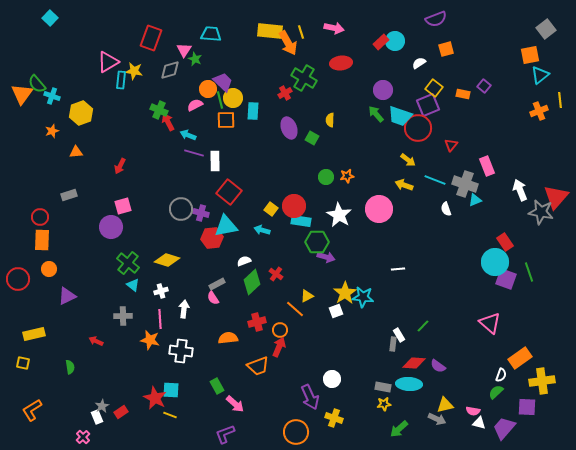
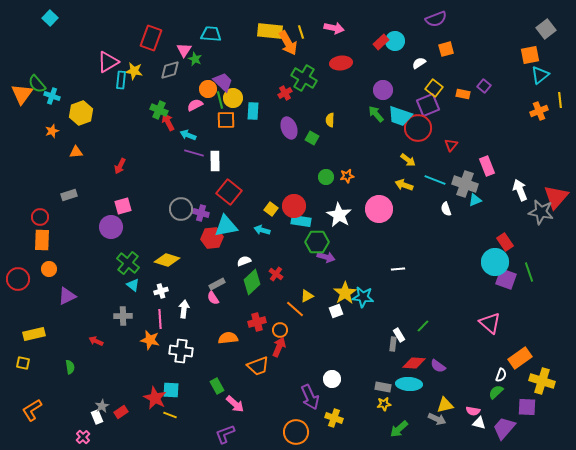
yellow cross at (542, 381): rotated 25 degrees clockwise
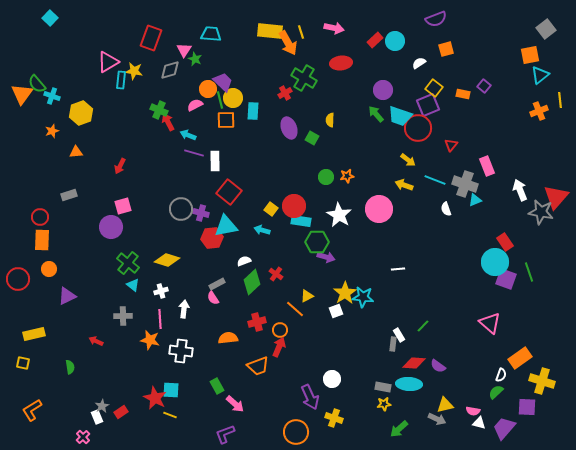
red rectangle at (381, 42): moved 6 px left, 2 px up
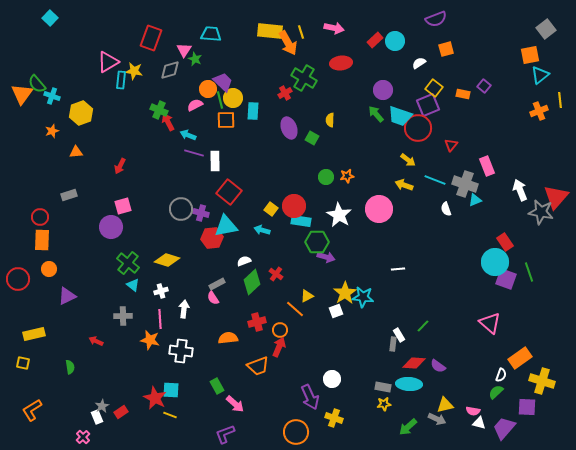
green arrow at (399, 429): moved 9 px right, 2 px up
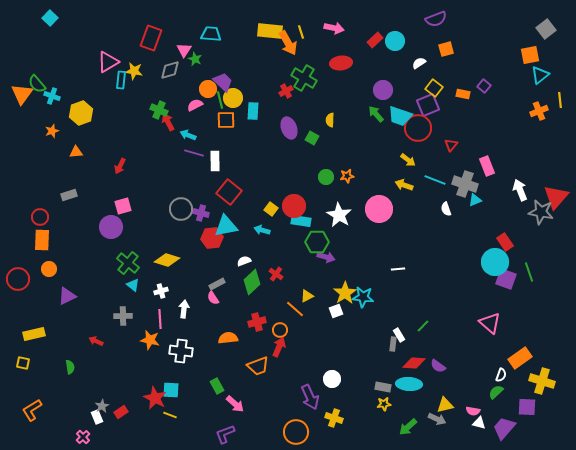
red cross at (285, 93): moved 1 px right, 2 px up
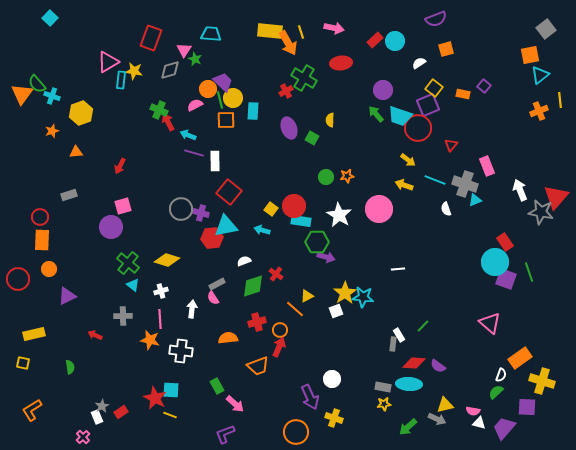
green diamond at (252, 282): moved 1 px right, 4 px down; rotated 25 degrees clockwise
white arrow at (184, 309): moved 8 px right
red arrow at (96, 341): moved 1 px left, 6 px up
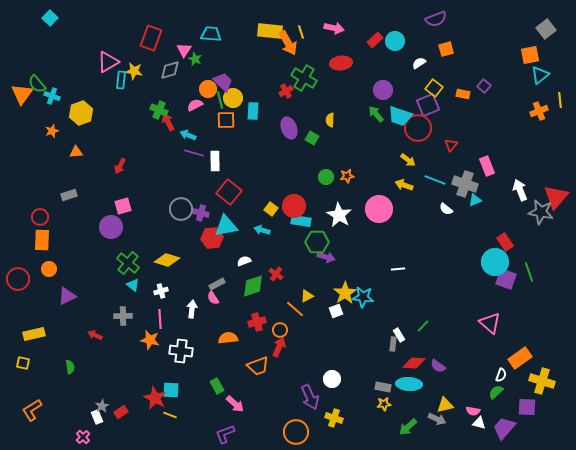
white semicircle at (446, 209): rotated 32 degrees counterclockwise
